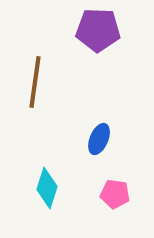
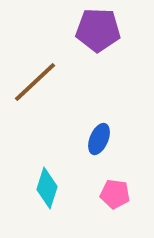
brown line: rotated 39 degrees clockwise
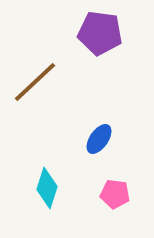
purple pentagon: moved 2 px right, 3 px down; rotated 6 degrees clockwise
blue ellipse: rotated 12 degrees clockwise
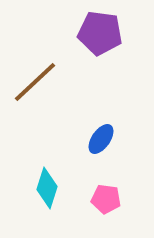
blue ellipse: moved 2 px right
pink pentagon: moved 9 px left, 5 px down
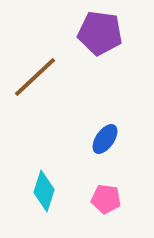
brown line: moved 5 px up
blue ellipse: moved 4 px right
cyan diamond: moved 3 px left, 3 px down
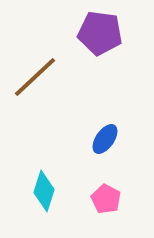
pink pentagon: rotated 20 degrees clockwise
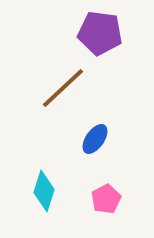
brown line: moved 28 px right, 11 px down
blue ellipse: moved 10 px left
pink pentagon: rotated 16 degrees clockwise
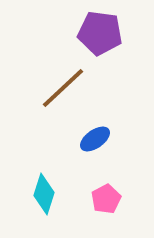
blue ellipse: rotated 20 degrees clockwise
cyan diamond: moved 3 px down
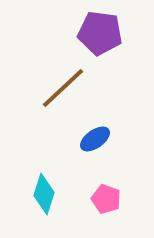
pink pentagon: rotated 24 degrees counterclockwise
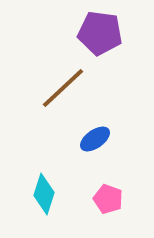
pink pentagon: moved 2 px right
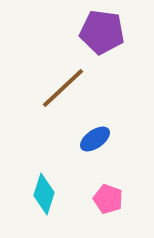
purple pentagon: moved 2 px right, 1 px up
